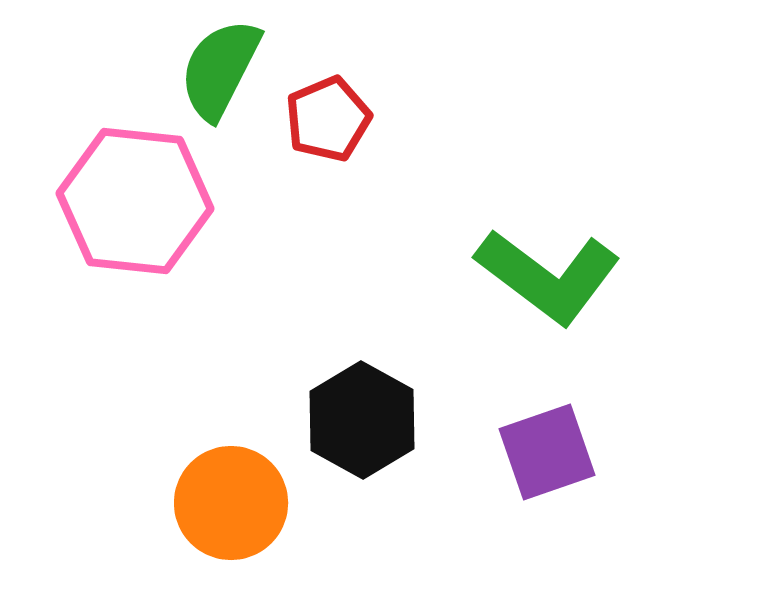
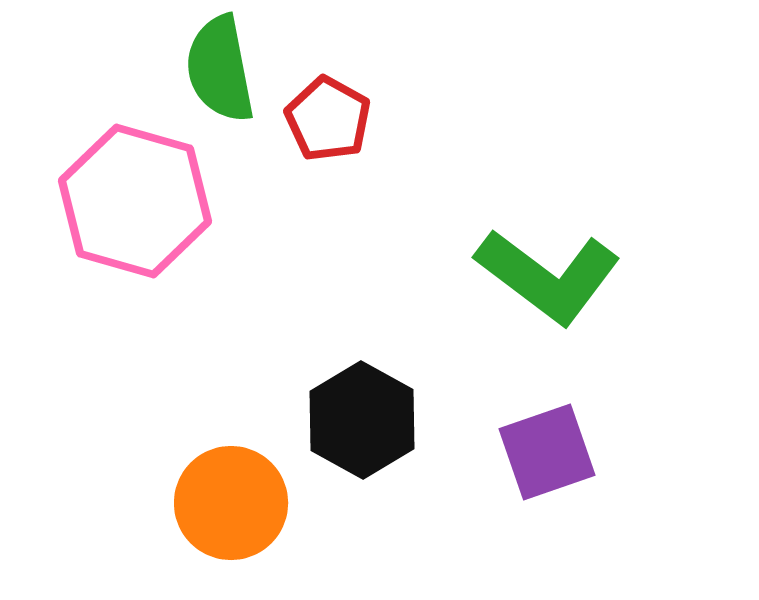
green semicircle: rotated 38 degrees counterclockwise
red pentagon: rotated 20 degrees counterclockwise
pink hexagon: rotated 10 degrees clockwise
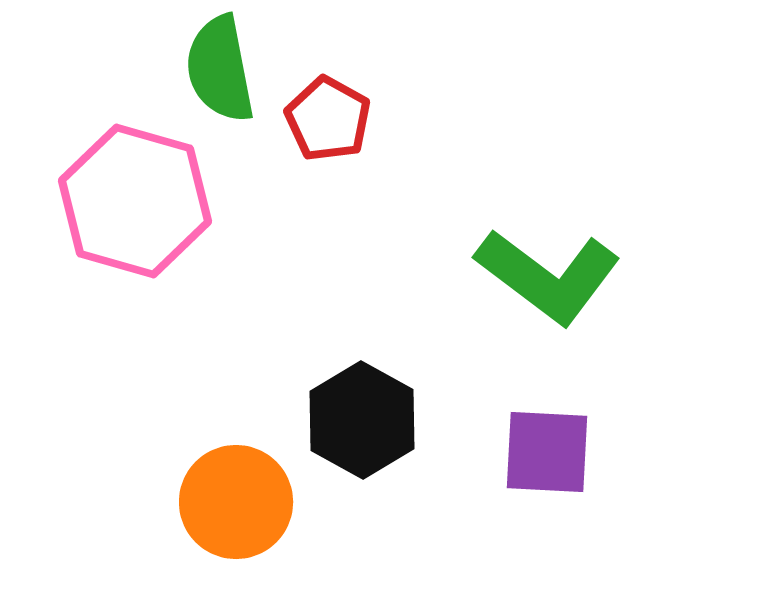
purple square: rotated 22 degrees clockwise
orange circle: moved 5 px right, 1 px up
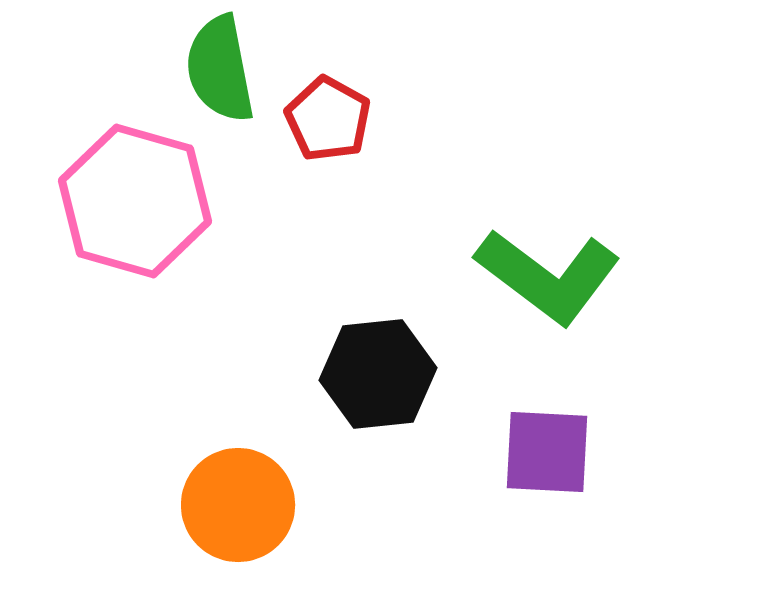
black hexagon: moved 16 px right, 46 px up; rotated 25 degrees clockwise
orange circle: moved 2 px right, 3 px down
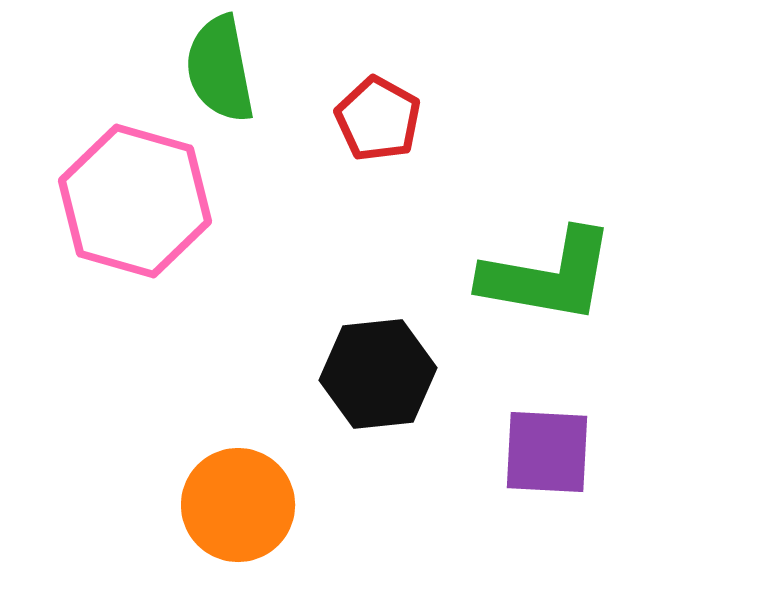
red pentagon: moved 50 px right
green L-shape: rotated 27 degrees counterclockwise
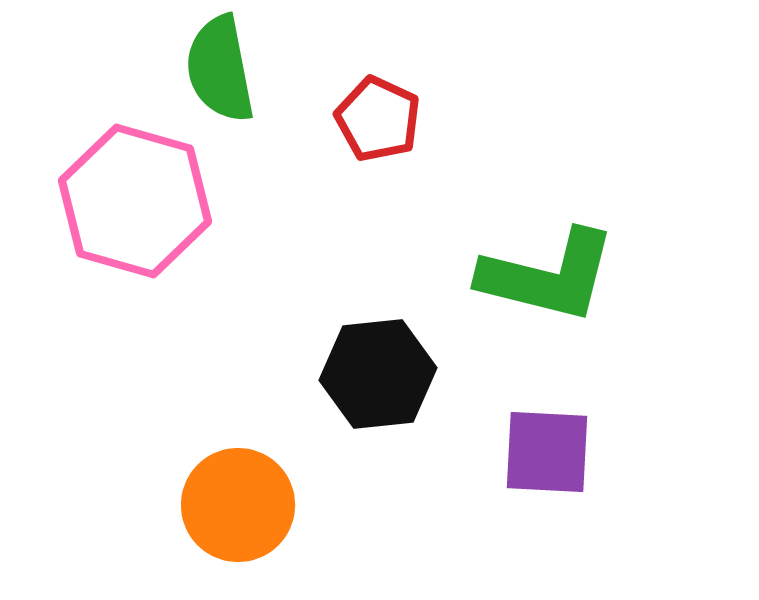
red pentagon: rotated 4 degrees counterclockwise
green L-shape: rotated 4 degrees clockwise
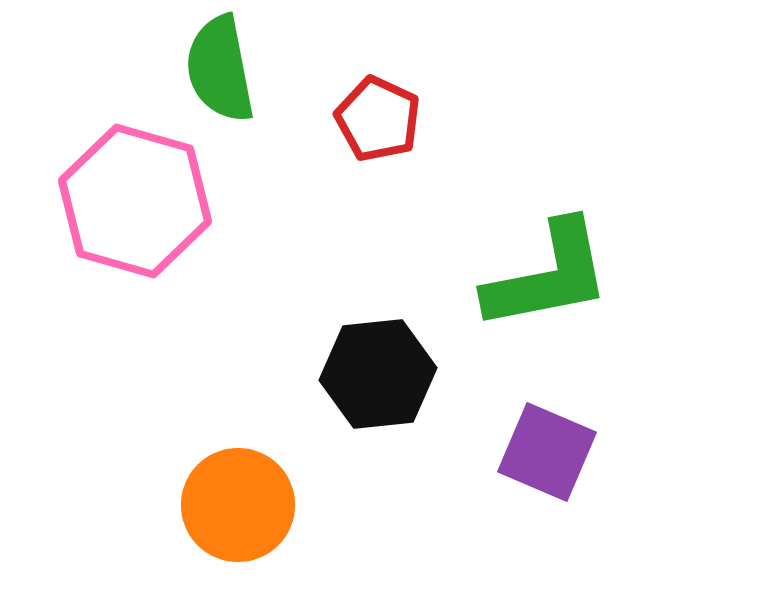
green L-shape: rotated 25 degrees counterclockwise
purple square: rotated 20 degrees clockwise
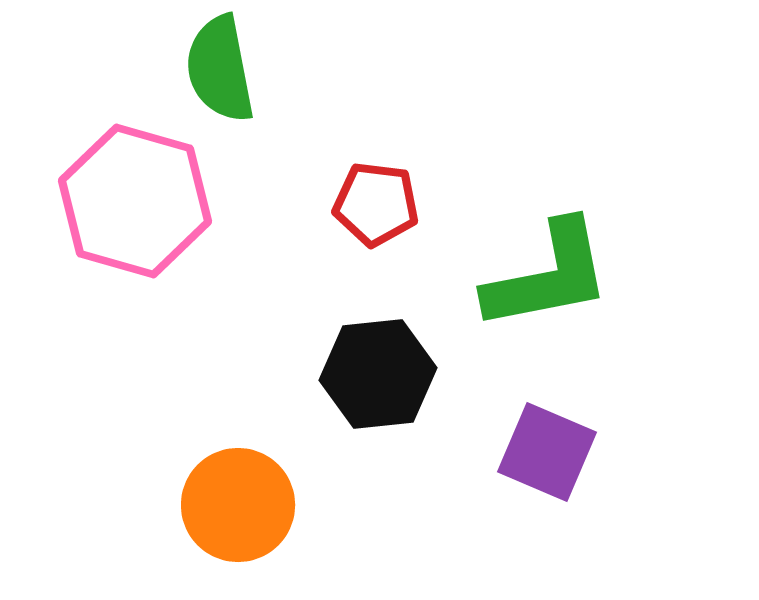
red pentagon: moved 2 px left, 85 px down; rotated 18 degrees counterclockwise
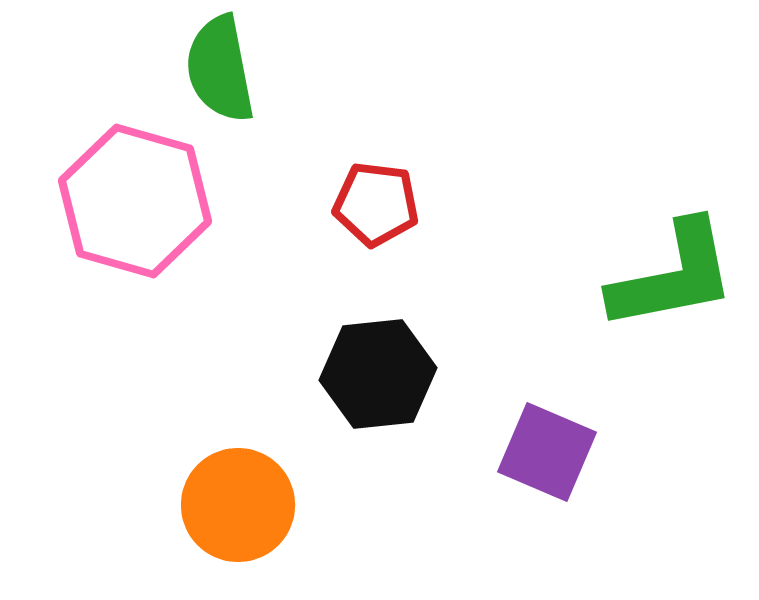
green L-shape: moved 125 px right
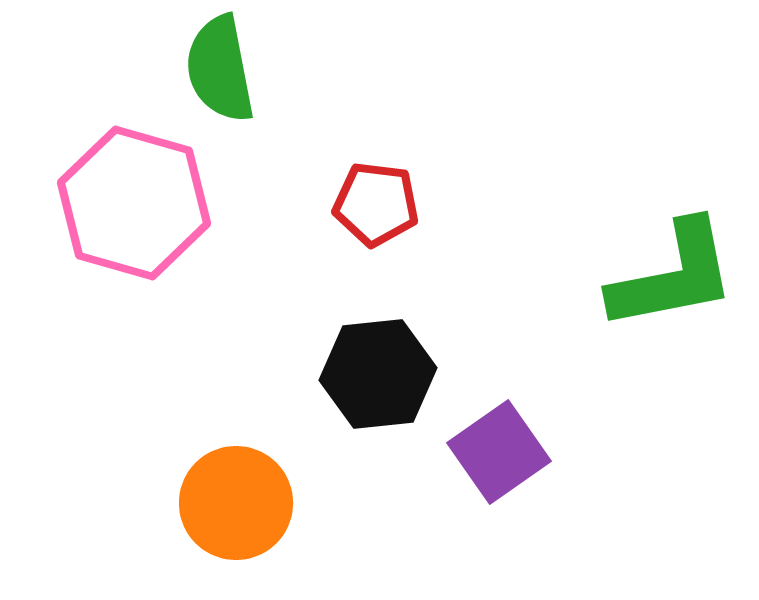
pink hexagon: moved 1 px left, 2 px down
purple square: moved 48 px left; rotated 32 degrees clockwise
orange circle: moved 2 px left, 2 px up
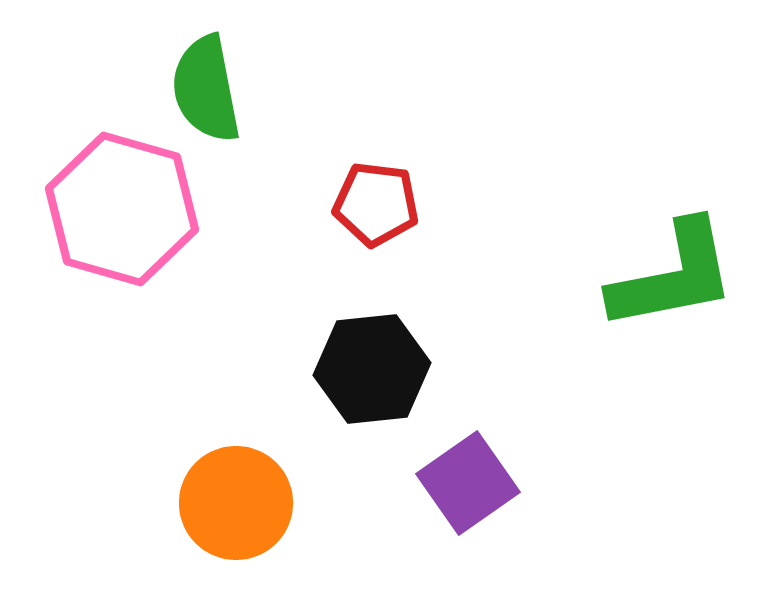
green semicircle: moved 14 px left, 20 px down
pink hexagon: moved 12 px left, 6 px down
black hexagon: moved 6 px left, 5 px up
purple square: moved 31 px left, 31 px down
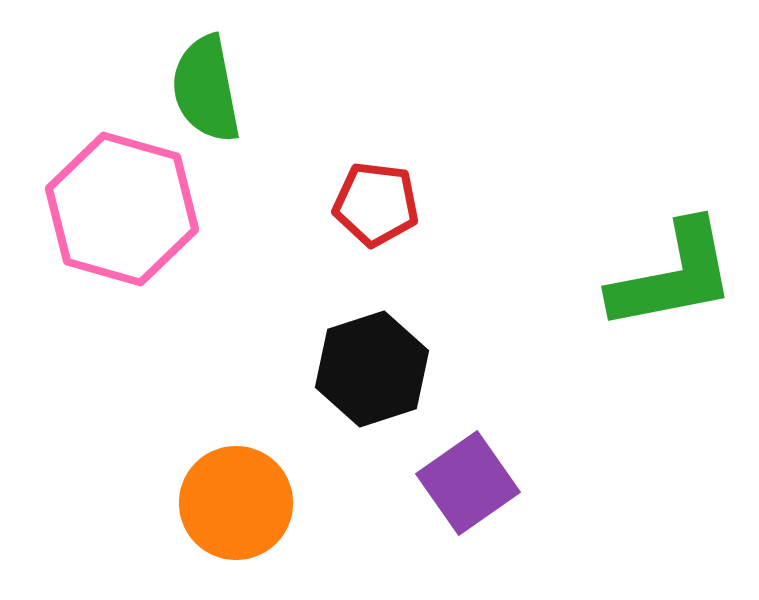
black hexagon: rotated 12 degrees counterclockwise
